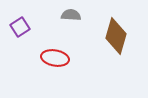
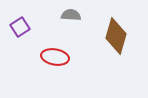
red ellipse: moved 1 px up
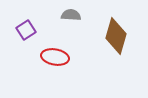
purple square: moved 6 px right, 3 px down
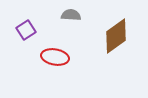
brown diamond: rotated 39 degrees clockwise
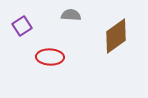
purple square: moved 4 px left, 4 px up
red ellipse: moved 5 px left; rotated 8 degrees counterclockwise
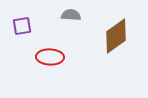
purple square: rotated 24 degrees clockwise
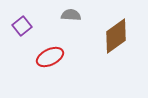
purple square: rotated 30 degrees counterclockwise
red ellipse: rotated 28 degrees counterclockwise
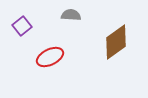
brown diamond: moved 6 px down
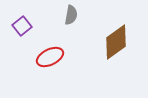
gray semicircle: rotated 96 degrees clockwise
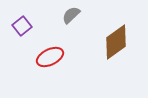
gray semicircle: rotated 144 degrees counterclockwise
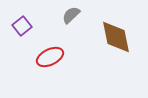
brown diamond: moved 5 px up; rotated 66 degrees counterclockwise
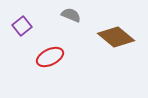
gray semicircle: rotated 66 degrees clockwise
brown diamond: rotated 39 degrees counterclockwise
